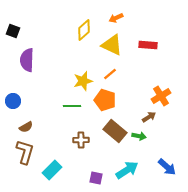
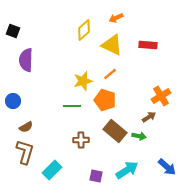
purple semicircle: moved 1 px left
purple square: moved 2 px up
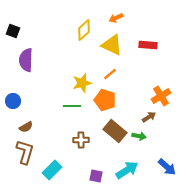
yellow star: moved 1 px left, 2 px down
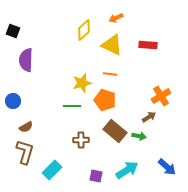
orange line: rotated 48 degrees clockwise
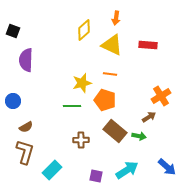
orange arrow: rotated 56 degrees counterclockwise
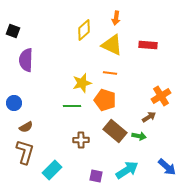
orange line: moved 1 px up
blue circle: moved 1 px right, 2 px down
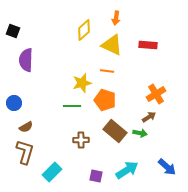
orange line: moved 3 px left, 2 px up
orange cross: moved 5 px left, 2 px up
green arrow: moved 1 px right, 3 px up
cyan rectangle: moved 2 px down
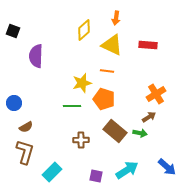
purple semicircle: moved 10 px right, 4 px up
orange pentagon: moved 1 px left, 1 px up
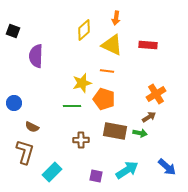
brown semicircle: moved 6 px right; rotated 56 degrees clockwise
brown rectangle: rotated 30 degrees counterclockwise
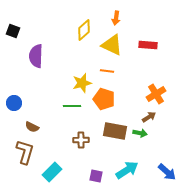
blue arrow: moved 5 px down
